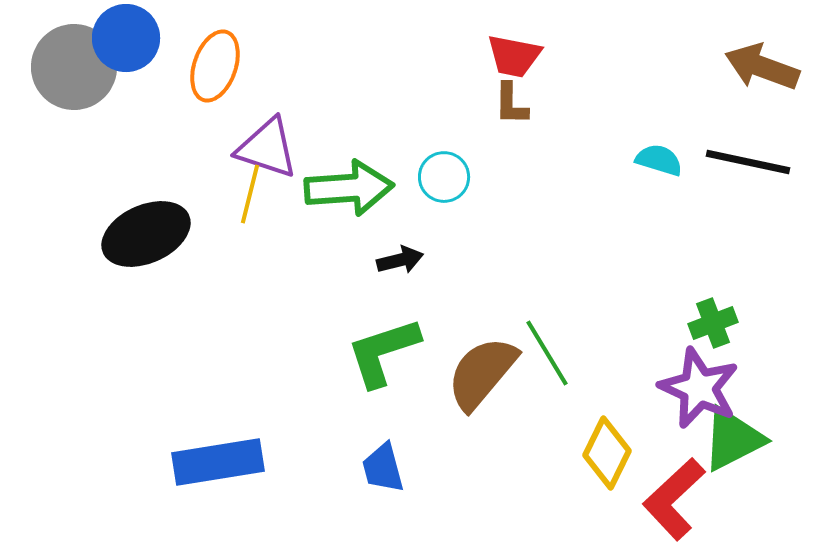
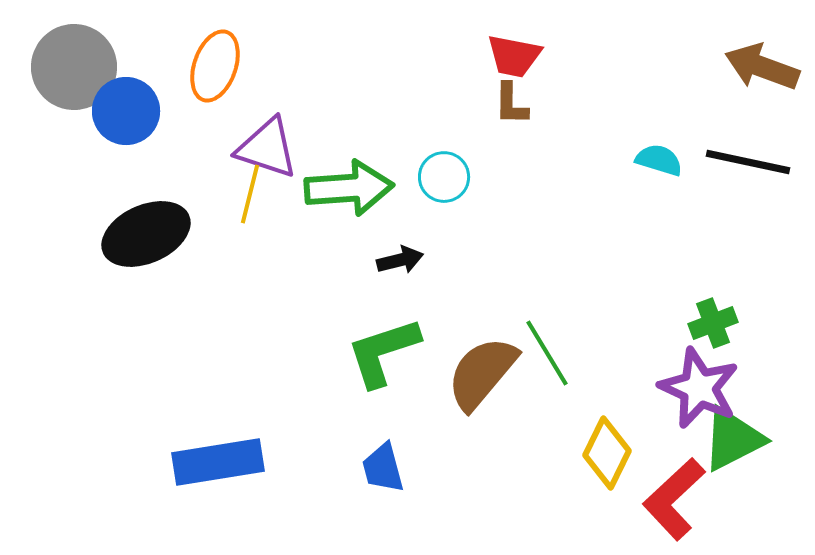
blue circle: moved 73 px down
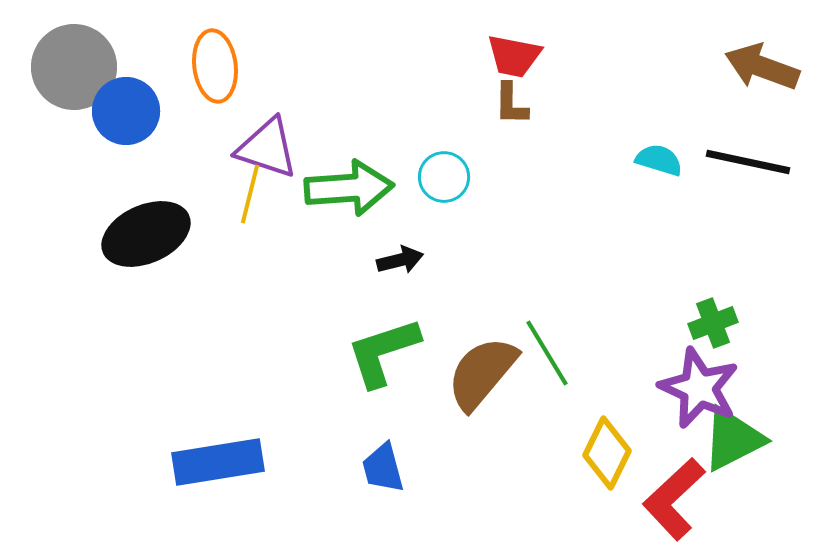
orange ellipse: rotated 26 degrees counterclockwise
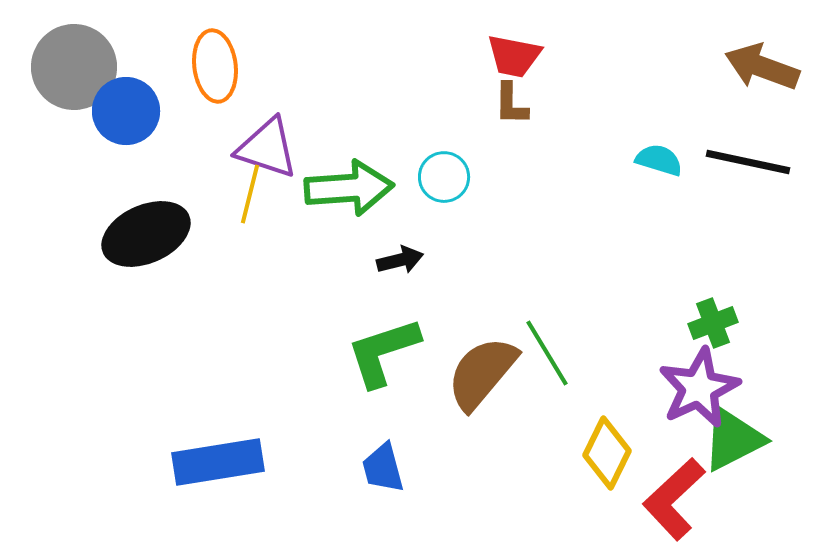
purple star: rotated 22 degrees clockwise
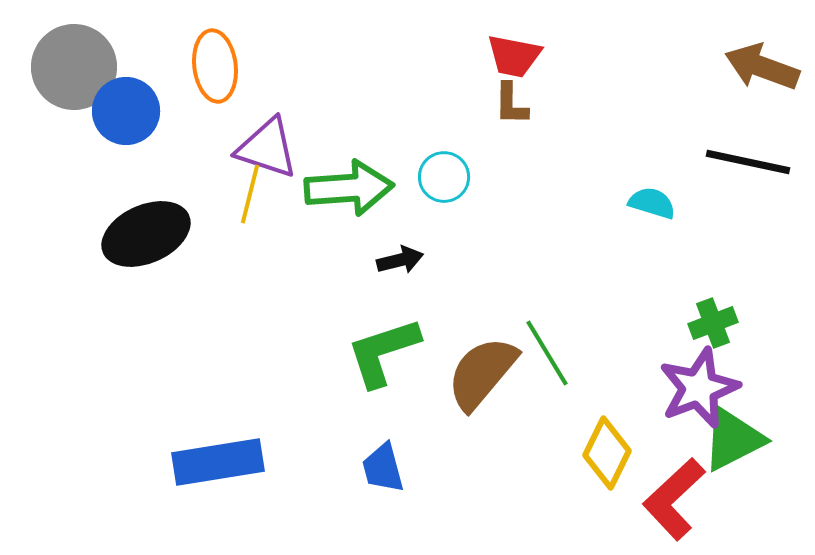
cyan semicircle: moved 7 px left, 43 px down
purple star: rotated 4 degrees clockwise
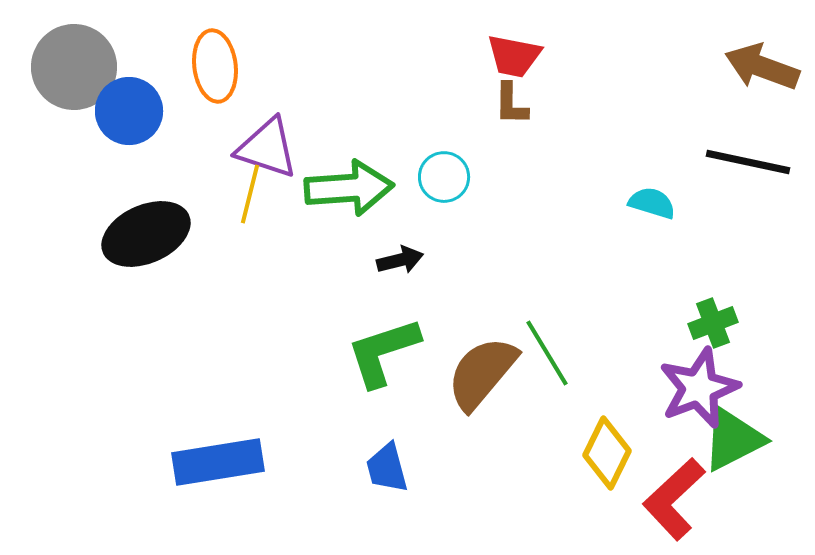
blue circle: moved 3 px right
blue trapezoid: moved 4 px right
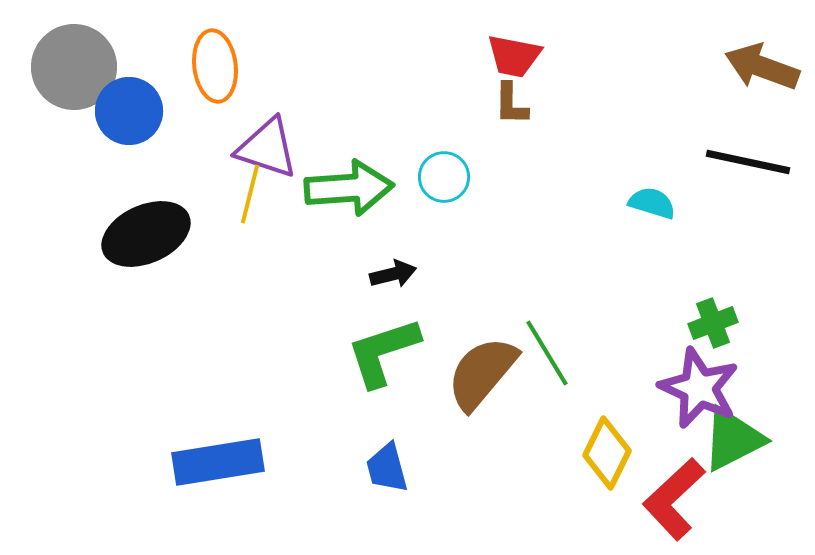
black arrow: moved 7 px left, 14 px down
purple star: rotated 26 degrees counterclockwise
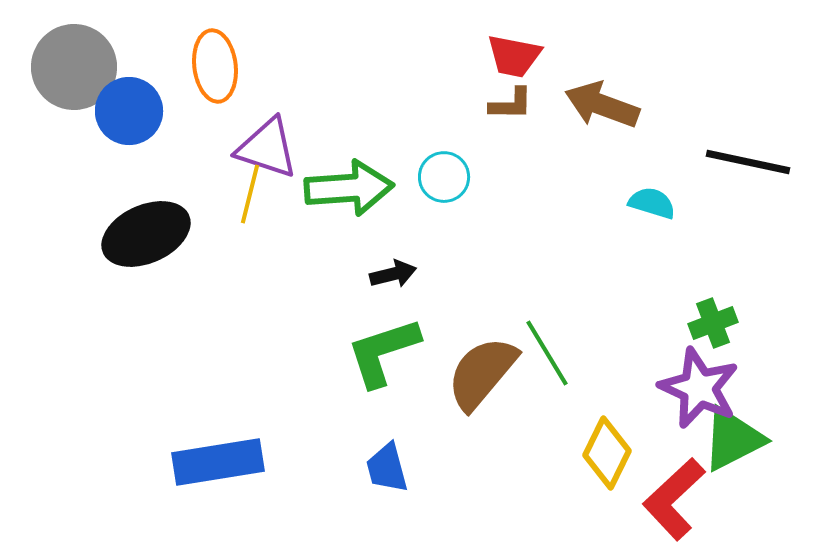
brown arrow: moved 160 px left, 38 px down
brown L-shape: rotated 90 degrees counterclockwise
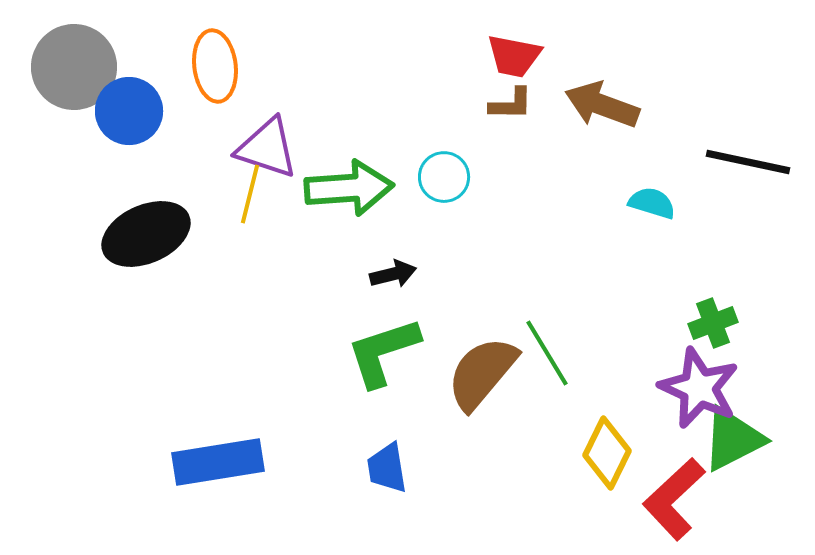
blue trapezoid: rotated 6 degrees clockwise
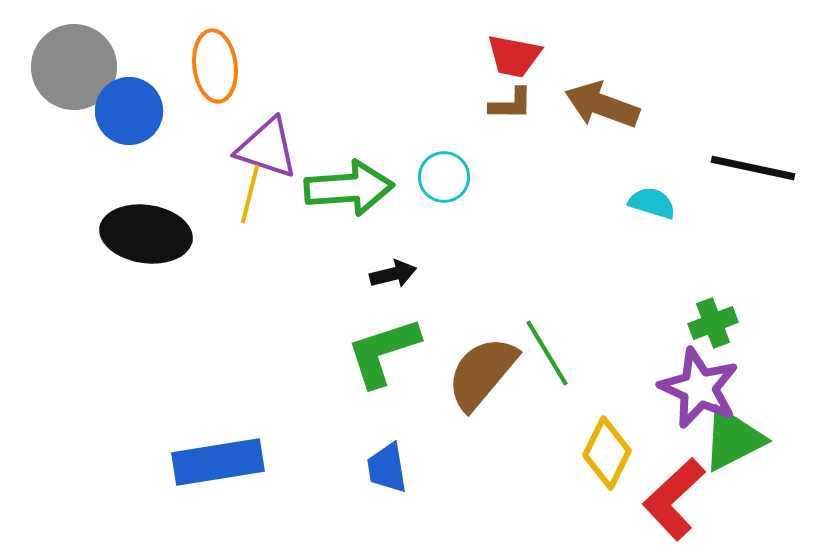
black line: moved 5 px right, 6 px down
black ellipse: rotated 32 degrees clockwise
